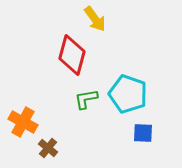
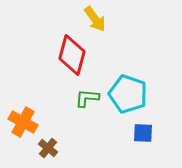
green L-shape: moved 1 px right, 1 px up; rotated 15 degrees clockwise
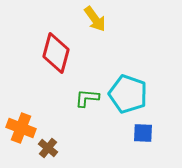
red diamond: moved 16 px left, 2 px up
orange cross: moved 2 px left, 6 px down; rotated 8 degrees counterclockwise
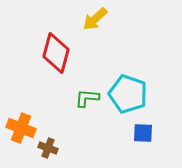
yellow arrow: rotated 84 degrees clockwise
brown cross: rotated 18 degrees counterclockwise
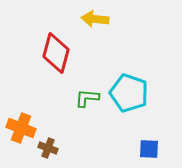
yellow arrow: rotated 48 degrees clockwise
cyan pentagon: moved 1 px right, 1 px up
blue square: moved 6 px right, 16 px down
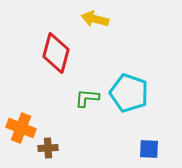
yellow arrow: rotated 8 degrees clockwise
brown cross: rotated 24 degrees counterclockwise
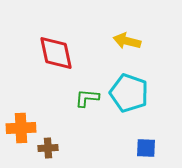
yellow arrow: moved 32 px right, 22 px down
red diamond: rotated 27 degrees counterclockwise
orange cross: rotated 24 degrees counterclockwise
blue square: moved 3 px left, 1 px up
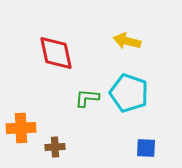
brown cross: moved 7 px right, 1 px up
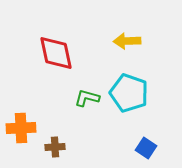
yellow arrow: rotated 16 degrees counterclockwise
green L-shape: rotated 10 degrees clockwise
blue square: rotated 30 degrees clockwise
